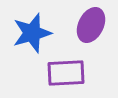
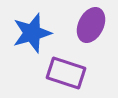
purple rectangle: rotated 21 degrees clockwise
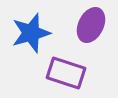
blue star: moved 1 px left
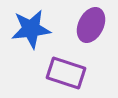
blue star: moved 4 px up; rotated 9 degrees clockwise
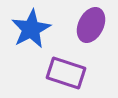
blue star: rotated 21 degrees counterclockwise
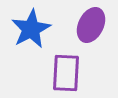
purple rectangle: rotated 75 degrees clockwise
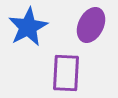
blue star: moved 3 px left, 2 px up
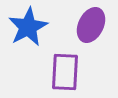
purple rectangle: moved 1 px left, 1 px up
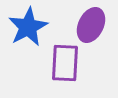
purple rectangle: moved 9 px up
